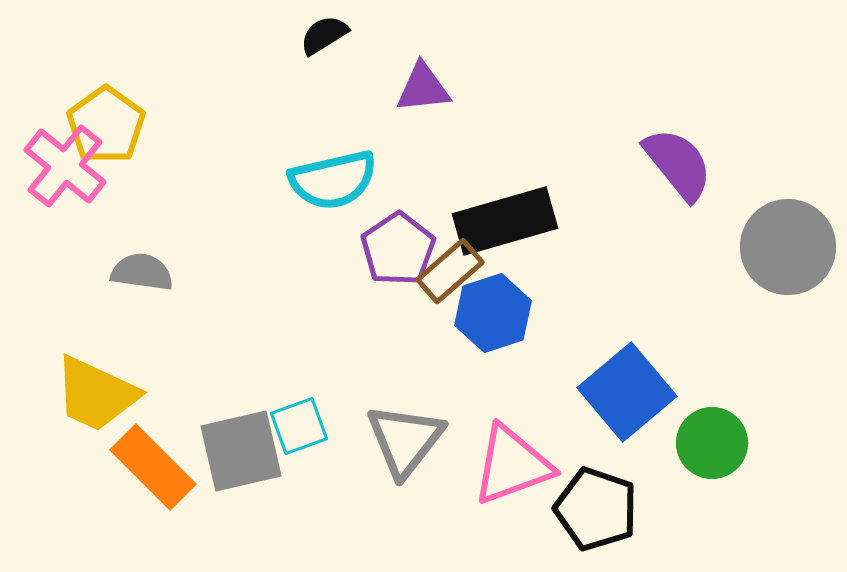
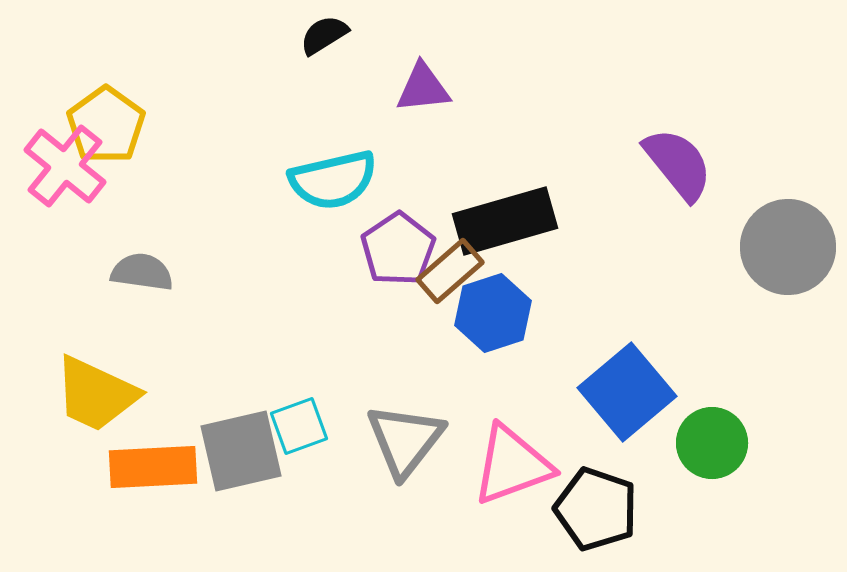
orange rectangle: rotated 48 degrees counterclockwise
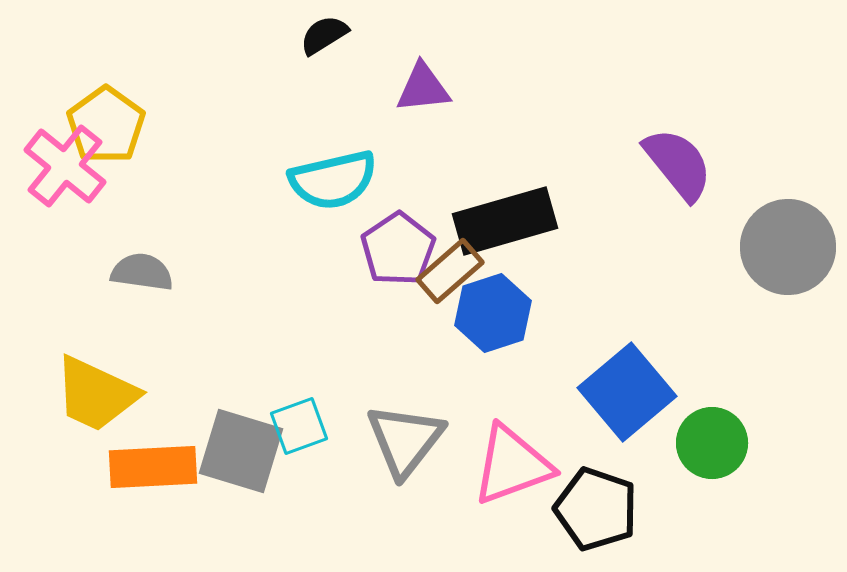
gray square: rotated 30 degrees clockwise
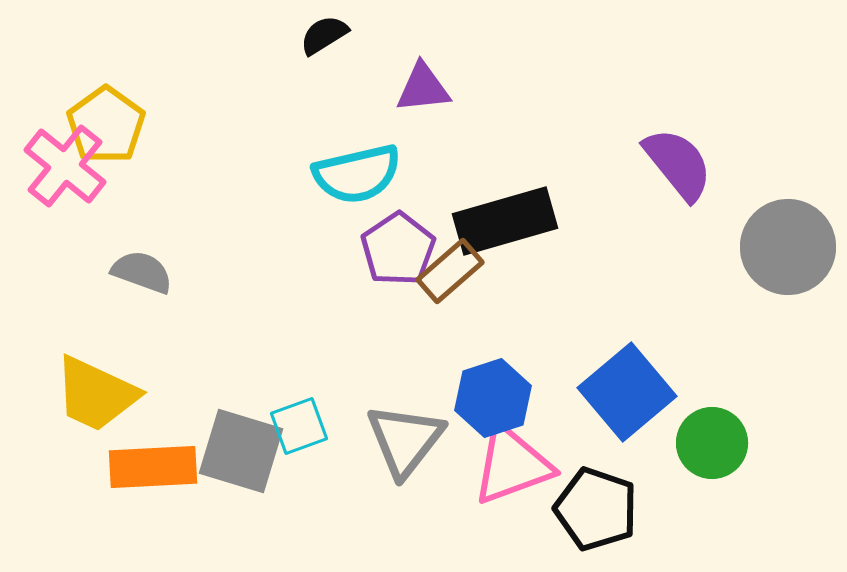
cyan semicircle: moved 24 px right, 6 px up
gray semicircle: rotated 12 degrees clockwise
blue hexagon: moved 85 px down
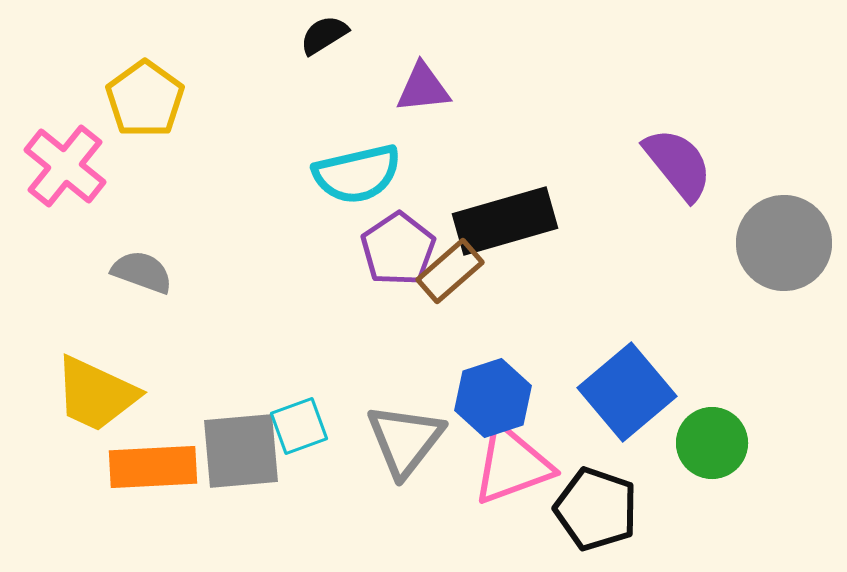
yellow pentagon: moved 39 px right, 26 px up
gray circle: moved 4 px left, 4 px up
gray square: rotated 22 degrees counterclockwise
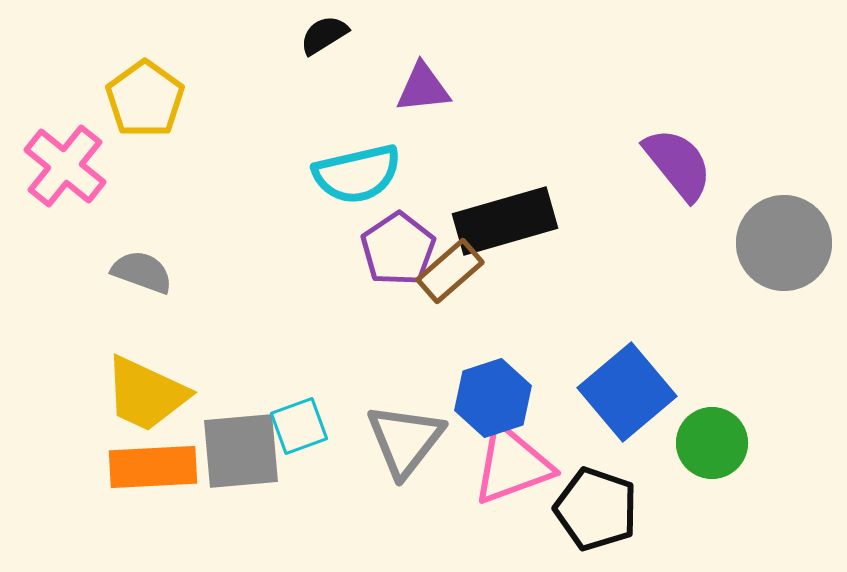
yellow trapezoid: moved 50 px right
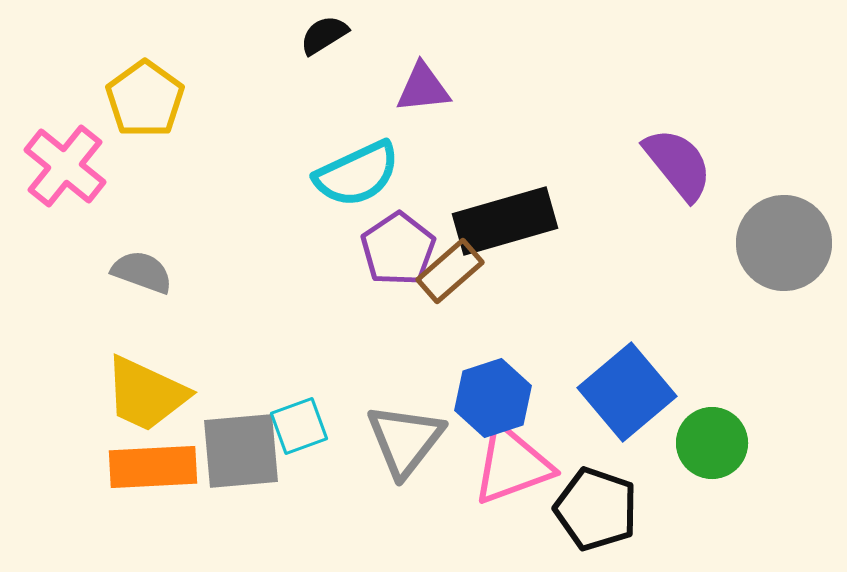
cyan semicircle: rotated 12 degrees counterclockwise
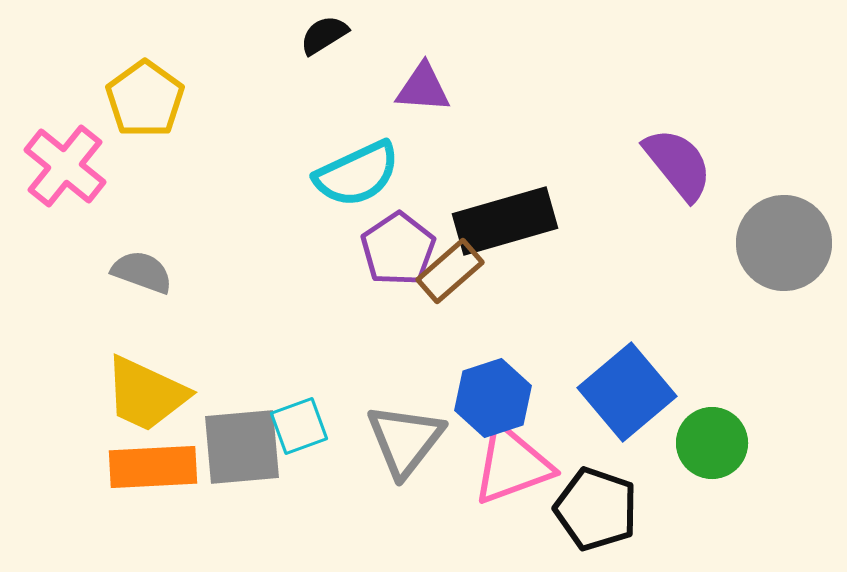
purple triangle: rotated 10 degrees clockwise
gray square: moved 1 px right, 4 px up
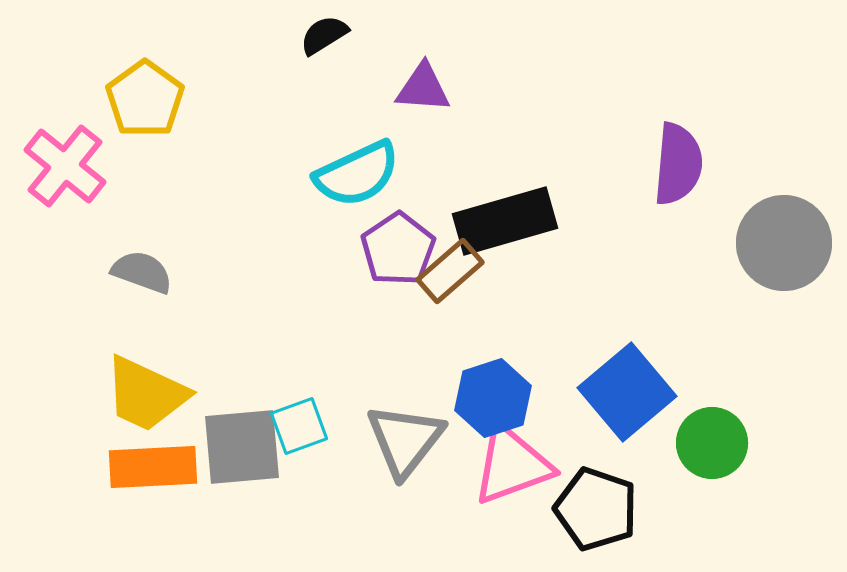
purple semicircle: rotated 44 degrees clockwise
